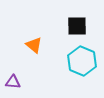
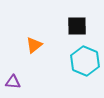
orange triangle: rotated 42 degrees clockwise
cyan hexagon: moved 3 px right
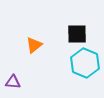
black square: moved 8 px down
cyan hexagon: moved 2 px down
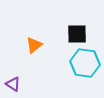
cyan hexagon: rotated 16 degrees counterclockwise
purple triangle: moved 2 px down; rotated 28 degrees clockwise
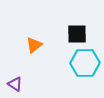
cyan hexagon: rotated 8 degrees counterclockwise
purple triangle: moved 2 px right
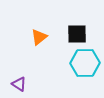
orange triangle: moved 5 px right, 8 px up
purple triangle: moved 4 px right
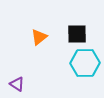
purple triangle: moved 2 px left
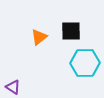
black square: moved 6 px left, 3 px up
purple triangle: moved 4 px left, 3 px down
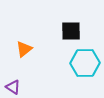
orange triangle: moved 15 px left, 12 px down
